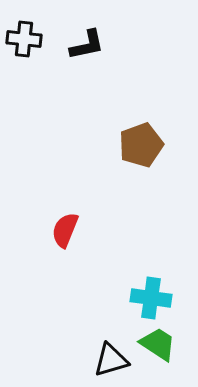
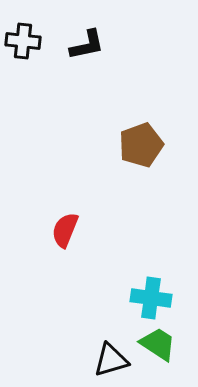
black cross: moved 1 px left, 2 px down
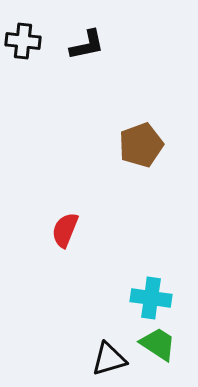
black triangle: moved 2 px left, 1 px up
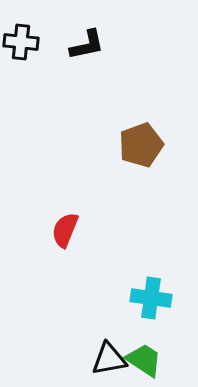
black cross: moved 2 px left, 1 px down
green trapezoid: moved 14 px left, 16 px down
black triangle: rotated 6 degrees clockwise
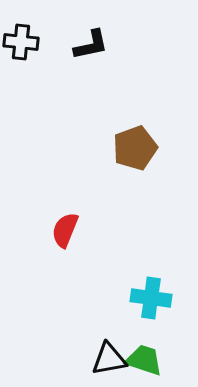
black L-shape: moved 4 px right
brown pentagon: moved 6 px left, 3 px down
green trapezoid: rotated 15 degrees counterclockwise
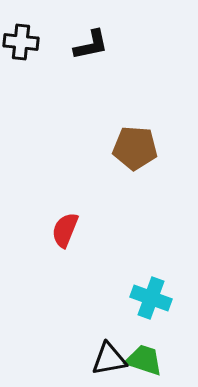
brown pentagon: rotated 24 degrees clockwise
cyan cross: rotated 12 degrees clockwise
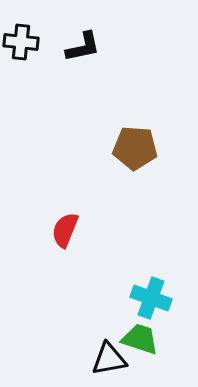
black L-shape: moved 8 px left, 2 px down
green trapezoid: moved 4 px left, 21 px up
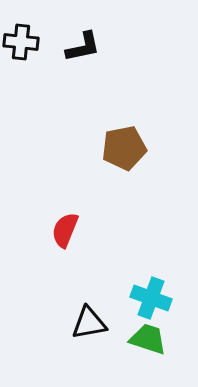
brown pentagon: moved 11 px left; rotated 15 degrees counterclockwise
green trapezoid: moved 8 px right
black triangle: moved 20 px left, 36 px up
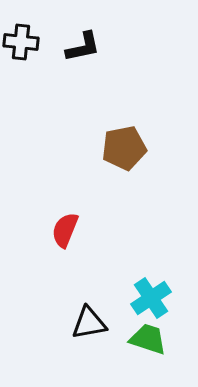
cyan cross: rotated 36 degrees clockwise
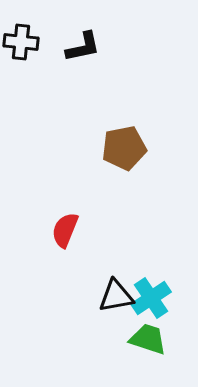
black triangle: moved 27 px right, 27 px up
